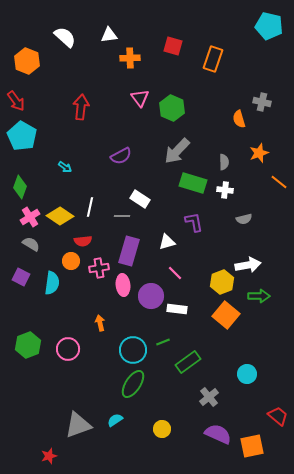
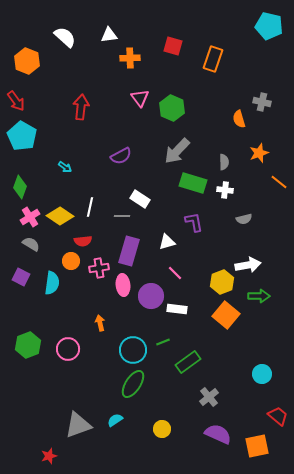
cyan circle at (247, 374): moved 15 px right
orange square at (252, 446): moved 5 px right
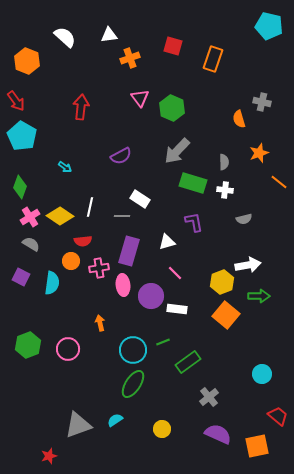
orange cross at (130, 58): rotated 18 degrees counterclockwise
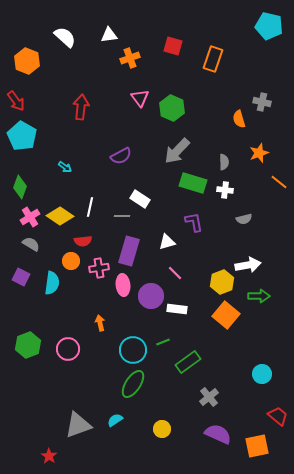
red star at (49, 456): rotated 21 degrees counterclockwise
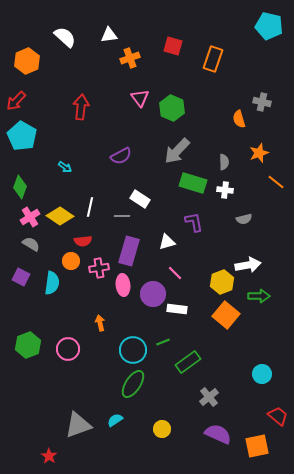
orange hexagon at (27, 61): rotated 15 degrees clockwise
red arrow at (16, 101): rotated 80 degrees clockwise
orange line at (279, 182): moved 3 px left
purple circle at (151, 296): moved 2 px right, 2 px up
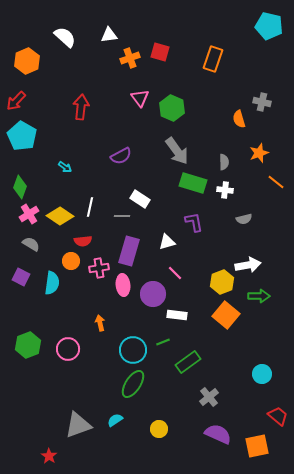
red square at (173, 46): moved 13 px left, 6 px down
gray arrow at (177, 151): rotated 80 degrees counterclockwise
pink cross at (30, 217): moved 1 px left, 3 px up
white rectangle at (177, 309): moved 6 px down
yellow circle at (162, 429): moved 3 px left
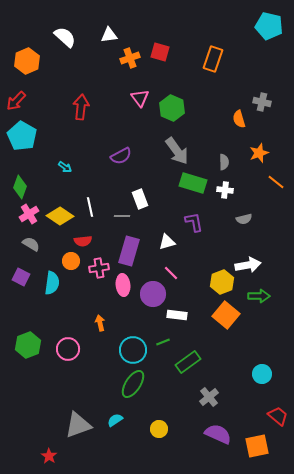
white rectangle at (140, 199): rotated 36 degrees clockwise
white line at (90, 207): rotated 24 degrees counterclockwise
pink line at (175, 273): moved 4 px left
